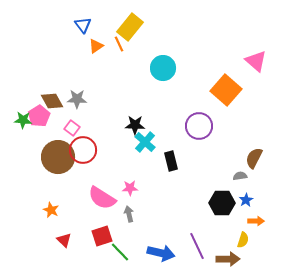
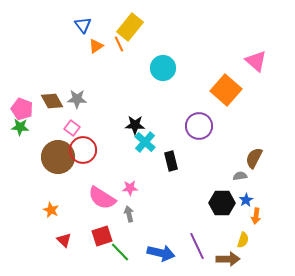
pink pentagon: moved 17 px left, 7 px up; rotated 20 degrees counterclockwise
green star: moved 3 px left, 7 px down
orange arrow: moved 5 px up; rotated 98 degrees clockwise
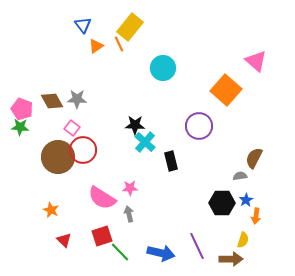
brown arrow: moved 3 px right
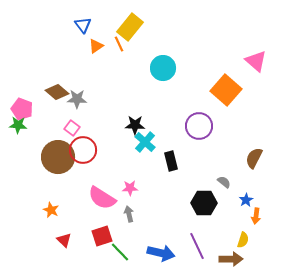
brown diamond: moved 5 px right, 9 px up; rotated 20 degrees counterclockwise
green star: moved 2 px left, 2 px up
gray semicircle: moved 16 px left, 6 px down; rotated 48 degrees clockwise
black hexagon: moved 18 px left
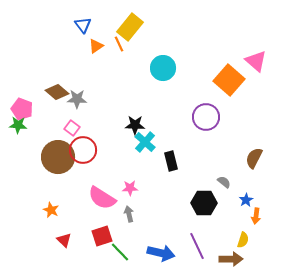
orange square: moved 3 px right, 10 px up
purple circle: moved 7 px right, 9 px up
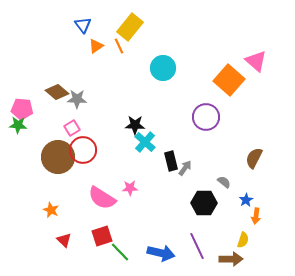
orange line: moved 2 px down
pink pentagon: rotated 15 degrees counterclockwise
pink square: rotated 21 degrees clockwise
gray arrow: moved 56 px right, 46 px up; rotated 49 degrees clockwise
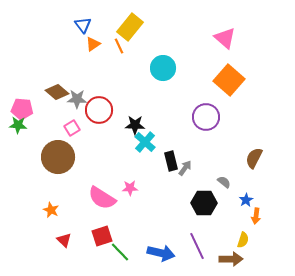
orange triangle: moved 3 px left, 2 px up
pink triangle: moved 31 px left, 23 px up
red circle: moved 16 px right, 40 px up
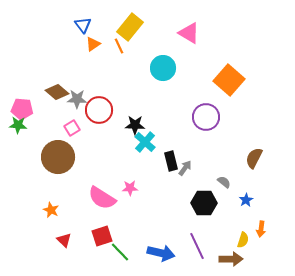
pink triangle: moved 36 px left, 5 px up; rotated 10 degrees counterclockwise
orange arrow: moved 5 px right, 13 px down
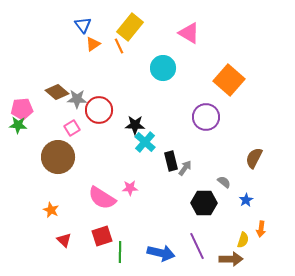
pink pentagon: rotated 10 degrees counterclockwise
green line: rotated 45 degrees clockwise
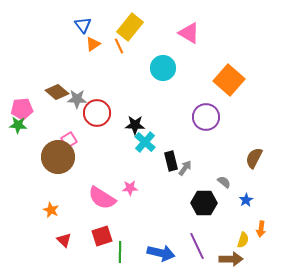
red circle: moved 2 px left, 3 px down
pink square: moved 3 px left, 12 px down
